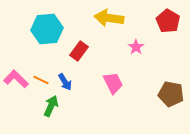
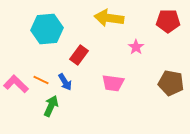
red pentagon: rotated 30 degrees counterclockwise
red rectangle: moved 4 px down
pink L-shape: moved 5 px down
pink trapezoid: rotated 125 degrees clockwise
brown pentagon: moved 11 px up
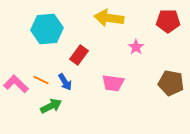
green arrow: rotated 40 degrees clockwise
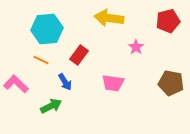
red pentagon: rotated 15 degrees counterclockwise
orange line: moved 20 px up
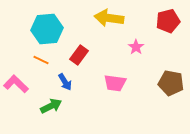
pink trapezoid: moved 2 px right
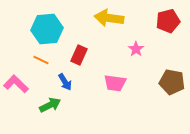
pink star: moved 2 px down
red rectangle: rotated 12 degrees counterclockwise
brown pentagon: moved 1 px right, 1 px up
green arrow: moved 1 px left, 1 px up
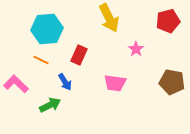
yellow arrow: rotated 124 degrees counterclockwise
